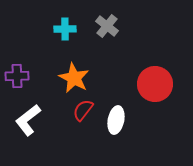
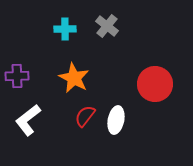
red semicircle: moved 2 px right, 6 px down
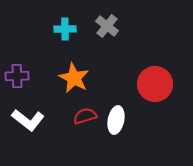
red semicircle: rotated 35 degrees clockwise
white L-shape: rotated 104 degrees counterclockwise
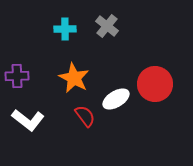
red semicircle: rotated 70 degrees clockwise
white ellipse: moved 21 px up; rotated 48 degrees clockwise
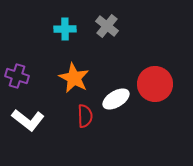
purple cross: rotated 20 degrees clockwise
red semicircle: rotated 35 degrees clockwise
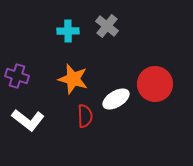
cyan cross: moved 3 px right, 2 px down
orange star: moved 1 px left, 1 px down; rotated 12 degrees counterclockwise
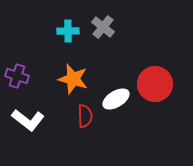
gray cross: moved 4 px left, 1 px down
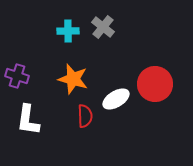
white L-shape: rotated 60 degrees clockwise
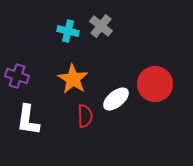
gray cross: moved 2 px left, 1 px up
cyan cross: rotated 15 degrees clockwise
orange star: rotated 16 degrees clockwise
white ellipse: rotated 8 degrees counterclockwise
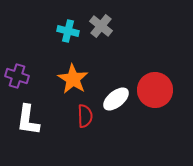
red circle: moved 6 px down
